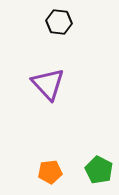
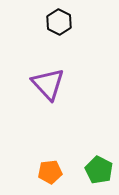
black hexagon: rotated 20 degrees clockwise
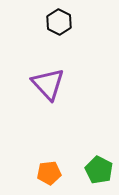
orange pentagon: moved 1 px left, 1 px down
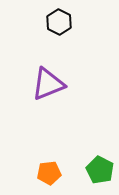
purple triangle: rotated 51 degrees clockwise
green pentagon: moved 1 px right
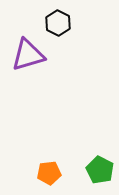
black hexagon: moved 1 px left, 1 px down
purple triangle: moved 20 px left, 29 px up; rotated 6 degrees clockwise
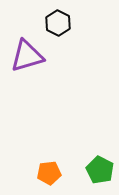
purple triangle: moved 1 px left, 1 px down
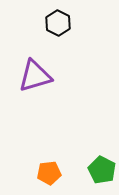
purple triangle: moved 8 px right, 20 px down
green pentagon: moved 2 px right
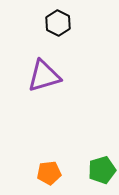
purple triangle: moved 9 px right
green pentagon: rotated 28 degrees clockwise
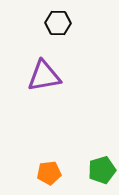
black hexagon: rotated 25 degrees counterclockwise
purple triangle: rotated 6 degrees clockwise
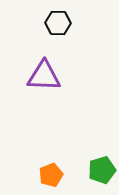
purple triangle: rotated 12 degrees clockwise
orange pentagon: moved 2 px right, 2 px down; rotated 15 degrees counterclockwise
